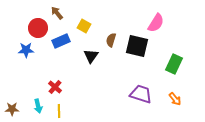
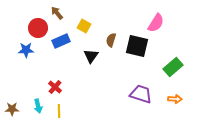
green rectangle: moved 1 px left, 3 px down; rotated 24 degrees clockwise
orange arrow: rotated 48 degrees counterclockwise
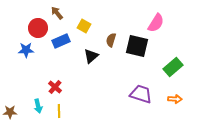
black triangle: rotated 14 degrees clockwise
brown star: moved 2 px left, 3 px down
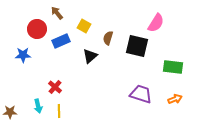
red circle: moved 1 px left, 1 px down
brown semicircle: moved 3 px left, 2 px up
blue star: moved 3 px left, 5 px down
black triangle: moved 1 px left
green rectangle: rotated 48 degrees clockwise
orange arrow: rotated 24 degrees counterclockwise
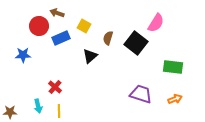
brown arrow: rotated 32 degrees counterclockwise
red circle: moved 2 px right, 3 px up
blue rectangle: moved 3 px up
black square: moved 1 px left, 3 px up; rotated 25 degrees clockwise
